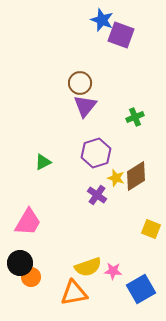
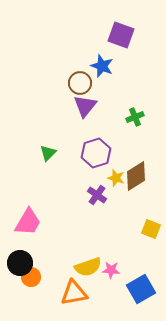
blue star: moved 46 px down
green triangle: moved 5 px right, 9 px up; rotated 18 degrees counterclockwise
pink star: moved 2 px left, 1 px up
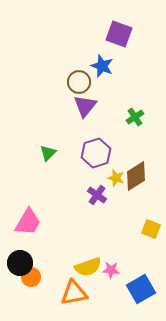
purple square: moved 2 px left, 1 px up
brown circle: moved 1 px left, 1 px up
green cross: rotated 12 degrees counterclockwise
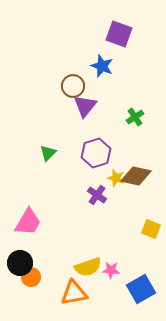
brown circle: moved 6 px left, 4 px down
brown diamond: rotated 44 degrees clockwise
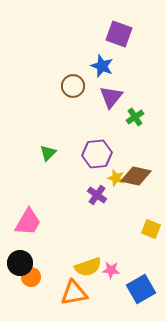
purple triangle: moved 26 px right, 9 px up
purple hexagon: moved 1 px right, 1 px down; rotated 12 degrees clockwise
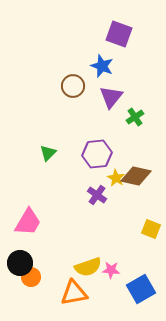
yellow star: rotated 12 degrees clockwise
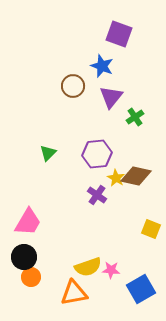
black circle: moved 4 px right, 6 px up
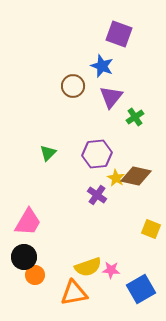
orange circle: moved 4 px right, 2 px up
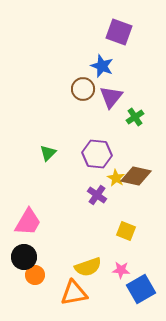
purple square: moved 2 px up
brown circle: moved 10 px right, 3 px down
purple hexagon: rotated 12 degrees clockwise
yellow square: moved 25 px left, 2 px down
pink star: moved 10 px right
